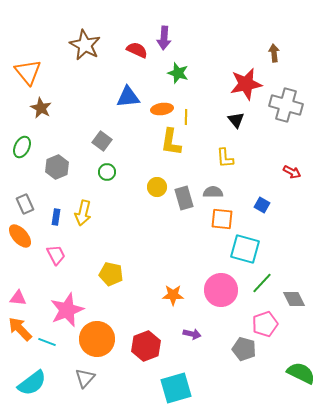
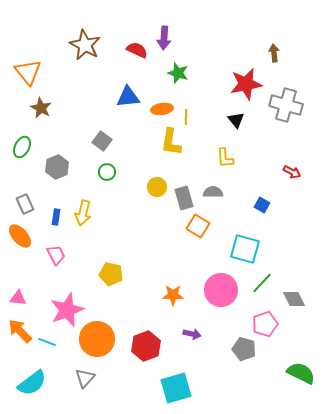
orange square at (222, 219): moved 24 px left, 7 px down; rotated 25 degrees clockwise
orange arrow at (20, 329): moved 2 px down
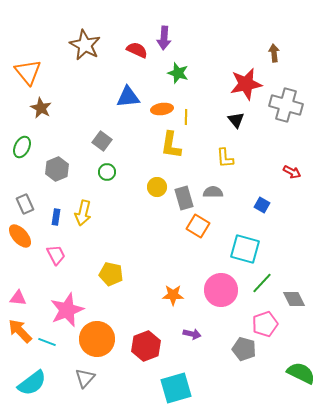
yellow L-shape at (171, 142): moved 3 px down
gray hexagon at (57, 167): moved 2 px down
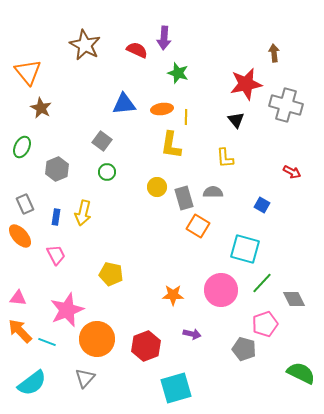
blue triangle at (128, 97): moved 4 px left, 7 px down
